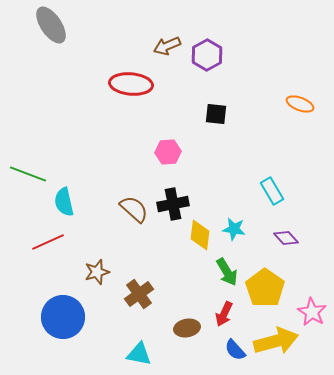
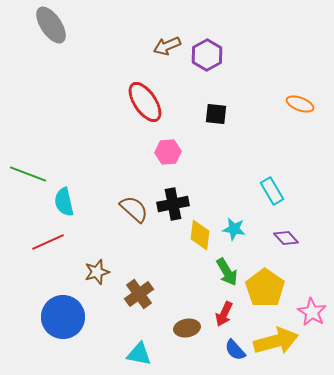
red ellipse: moved 14 px right, 18 px down; rotated 51 degrees clockwise
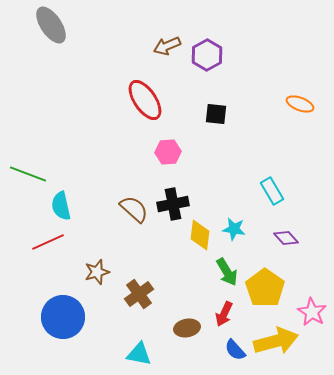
red ellipse: moved 2 px up
cyan semicircle: moved 3 px left, 4 px down
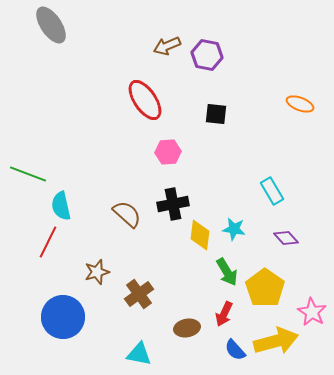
purple hexagon: rotated 20 degrees counterclockwise
brown semicircle: moved 7 px left, 5 px down
red line: rotated 40 degrees counterclockwise
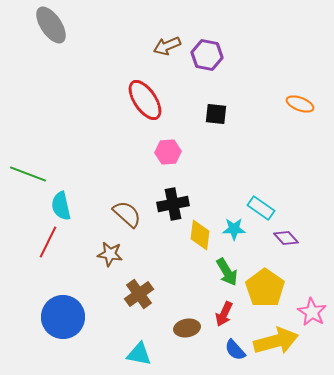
cyan rectangle: moved 11 px left, 17 px down; rotated 24 degrees counterclockwise
cyan star: rotated 10 degrees counterclockwise
brown star: moved 13 px right, 18 px up; rotated 25 degrees clockwise
